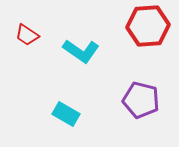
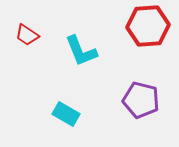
cyan L-shape: rotated 33 degrees clockwise
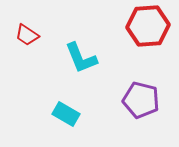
cyan L-shape: moved 7 px down
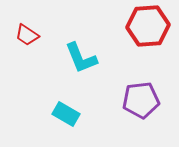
purple pentagon: rotated 21 degrees counterclockwise
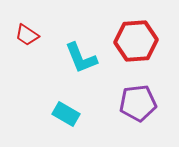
red hexagon: moved 12 px left, 15 px down
purple pentagon: moved 3 px left, 3 px down
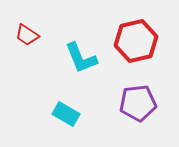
red hexagon: rotated 9 degrees counterclockwise
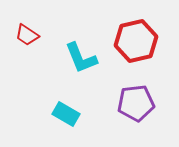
purple pentagon: moved 2 px left
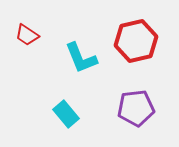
purple pentagon: moved 5 px down
cyan rectangle: rotated 20 degrees clockwise
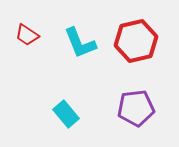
cyan L-shape: moved 1 px left, 15 px up
